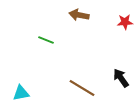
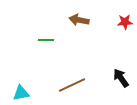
brown arrow: moved 5 px down
green line: rotated 21 degrees counterclockwise
brown line: moved 10 px left, 3 px up; rotated 56 degrees counterclockwise
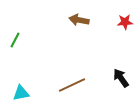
green line: moved 31 px left; rotated 63 degrees counterclockwise
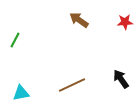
brown arrow: rotated 24 degrees clockwise
black arrow: moved 1 px down
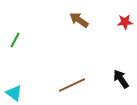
cyan triangle: moved 7 px left; rotated 48 degrees clockwise
